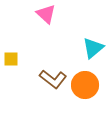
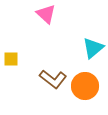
orange circle: moved 1 px down
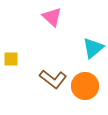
pink triangle: moved 6 px right, 3 px down
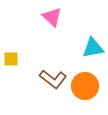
cyan triangle: rotated 30 degrees clockwise
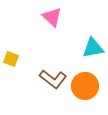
yellow square: rotated 21 degrees clockwise
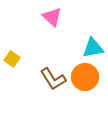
yellow square: moved 1 px right; rotated 14 degrees clockwise
brown L-shape: rotated 20 degrees clockwise
orange circle: moved 9 px up
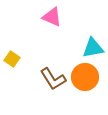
pink triangle: rotated 20 degrees counterclockwise
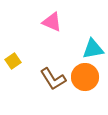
pink triangle: moved 5 px down
cyan triangle: moved 1 px down
yellow square: moved 1 px right, 2 px down; rotated 21 degrees clockwise
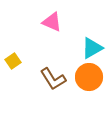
cyan triangle: moved 1 px left, 1 px up; rotated 20 degrees counterclockwise
orange circle: moved 4 px right
